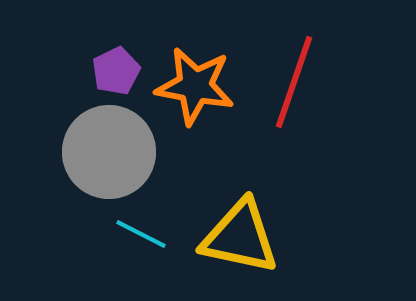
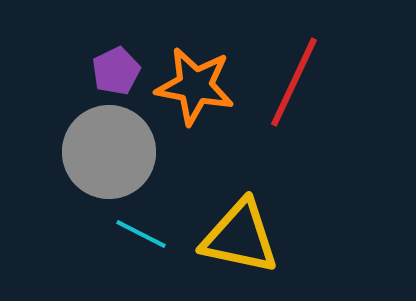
red line: rotated 6 degrees clockwise
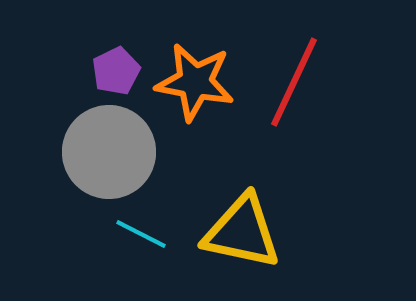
orange star: moved 4 px up
yellow triangle: moved 2 px right, 5 px up
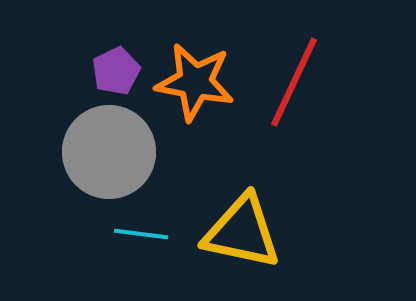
cyan line: rotated 20 degrees counterclockwise
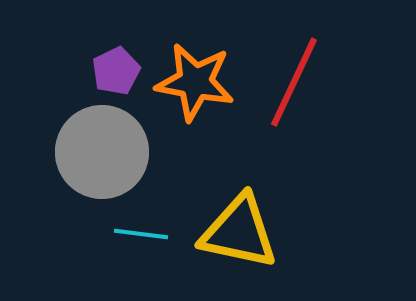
gray circle: moved 7 px left
yellow triangle: moved 3 px left
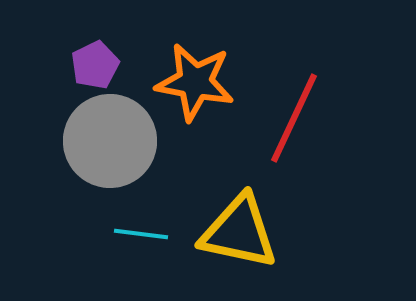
purple pentagon: moved 21 px left, 6 px up
red line: moved 36 px down
gray circle: moved 8 px right, 11 px up
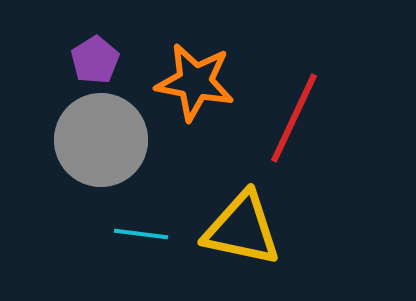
purple pentagon: moved 5 px up; rotated 6 degrees counterclockwise
gray circle: moved 9 px left, 1 px up
yellow triangle: moved 3 px right, 3 px up
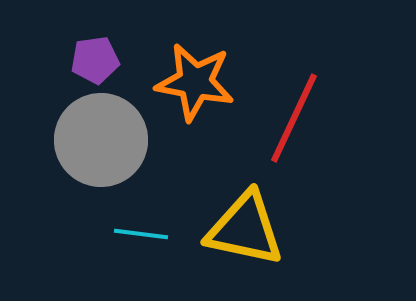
purple pentagon: rotated 24 degrees clockwise
yellow triangle: moved 3 px right
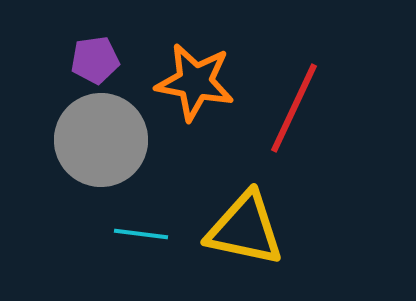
red line: moved 10 px up
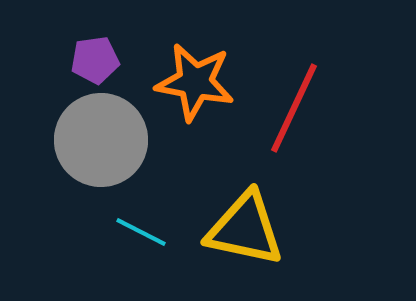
cyan line: moved 2 px up; rotated 20 degrees clockwise
